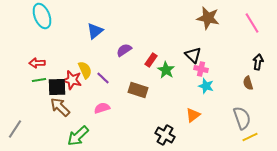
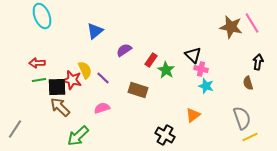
brown star: moved 23 px right, 9 px down
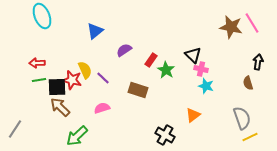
green arrow: moved 1 px left
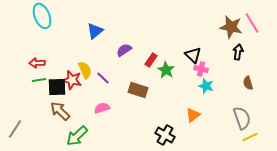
black arrow: moved 20 px left, 10 px up
brown arrow: moved 4 px down
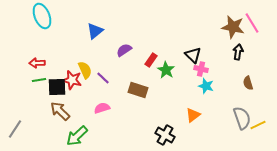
brown star: moved 2 px right
yellow line: moved 8 px right, 12 px up
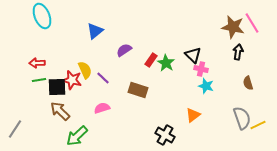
green star: moved 7 px up
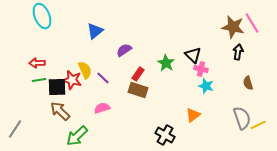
red rectangle: moved 13 px left, 14 px down
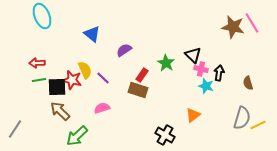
blue triangle: moved 3 px left, 3 px down; rotated 42 degrees counterclockwise
black arrow: moved 19 px left, 21 px down
red rectangle: moved 4 px right, 1 px down
gray semicircle: rotated 35 degrees clockwise
